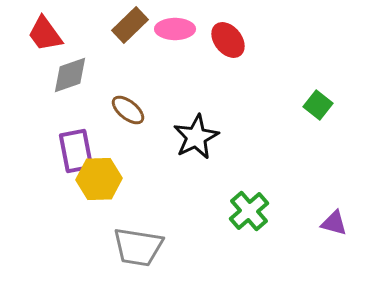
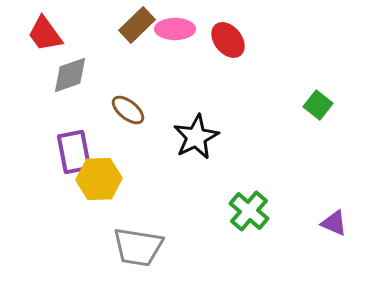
brown rectangle: moved 7 px right
purple rectangle: moved 2 px left, 1 px down
green cross: rotated 9 degrees counterclockwise
purple triangle: rotated 8 degrees clockwise
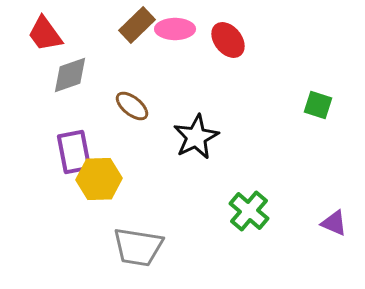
green square: rotated 20 degrees counterclockwise
brown ellipse: moved 4 px right, 4 px up
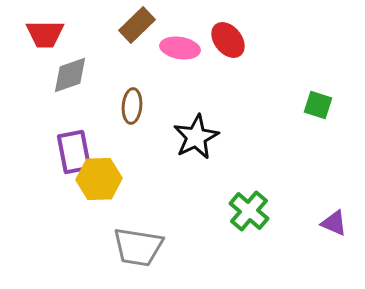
pink ellipse: moved 5 px right, 19 px down; rotated 9 degrees clockwise
red trapezoid: rotated 54 degrees counterclockwise
brown ellipse: rotated 56 degrees clockwise
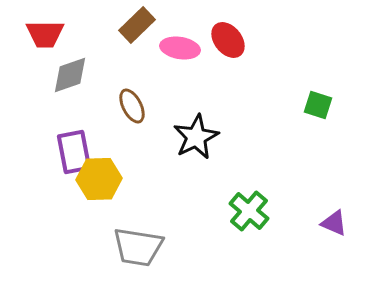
brown ellipse: rotated 32 degrees counterclockwise
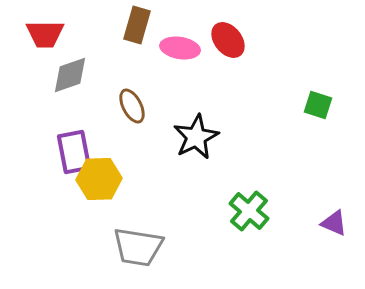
brown rectangle: rotated 30 degrees counterclockwise
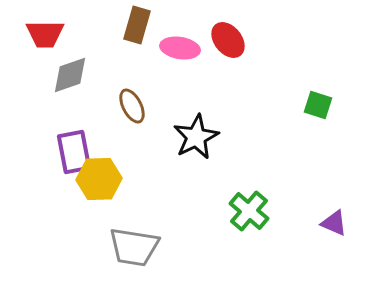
gray trapezoid: moved 4 px left
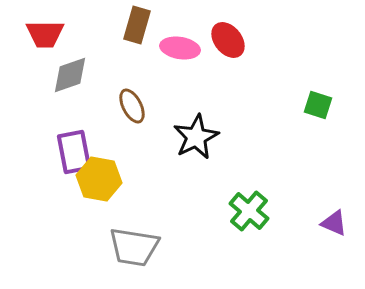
yellow hexagon: rotated 12 degrees clockwise
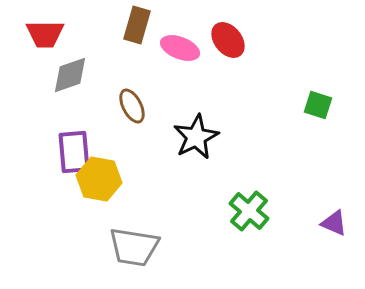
pink ellipse: rotated 12 degrees clockwise
purple rectangle: rotated 6 degrees clockwise
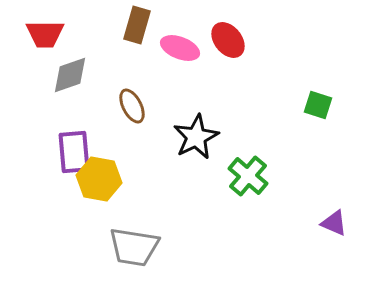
green cross: moved 1 px left, 35 px up
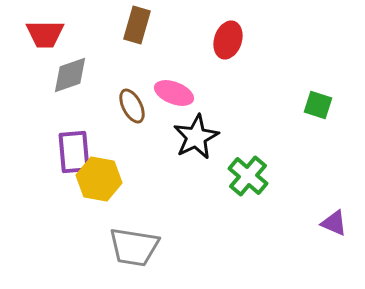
red ellipse: rotated 57 degrees clockwise
pink ellipse: moved 6 px left, 45 px down
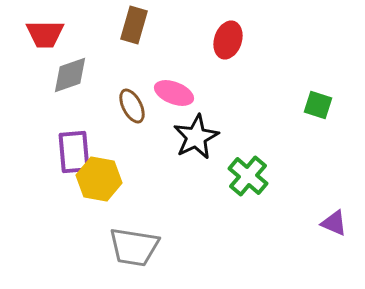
brown rectangle: moved 3 px left
